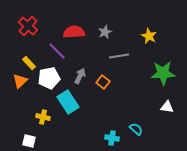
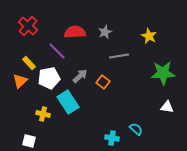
red semicircle: moved 1 px right
gray arrow: rotated 21 degrees clockwise
yellow cross: moved 3 px up
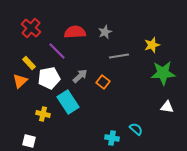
red cross: moved 3 px right, 2 px down
yellow star: moved 3 px right, 9 px down; rotated 28 degrees clockwise
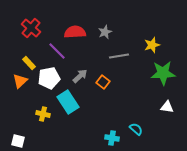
white square: moved 11 px left
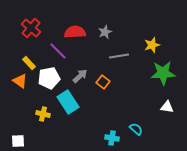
purple line: moved 1 px right
orange triangle: rotated 42 degrees counterclockwise
white square: rotated 16 degrees counterclockwise
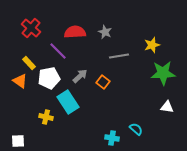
gray star: rotated 24 degrees counterclockwise
yellow cross: moved 3 px right, 3 px down
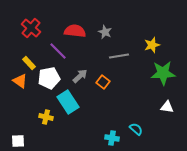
red semicircle: moved 1 px up; rotated 10 degrees clockwise
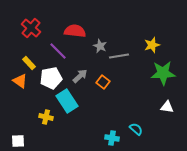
gray star: moved 5 px left, 14 px down
white pentagon: moved 2 px right
cyan rectangle: moved 1 px left, 1 px up
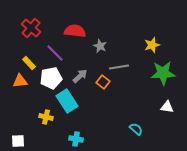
purple line: moved 3 px left, 2 px down
gray line: moved 11 px down
orange triangle: rotated 42 degrees counterclockwise
cyan cross: moved 36 px left, 1 px down
